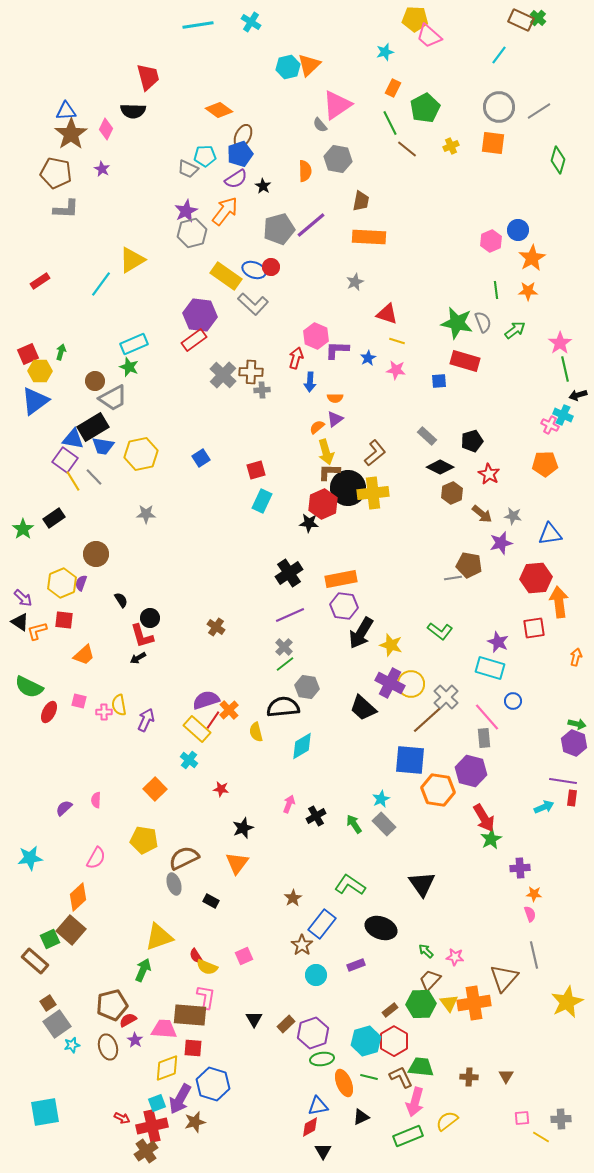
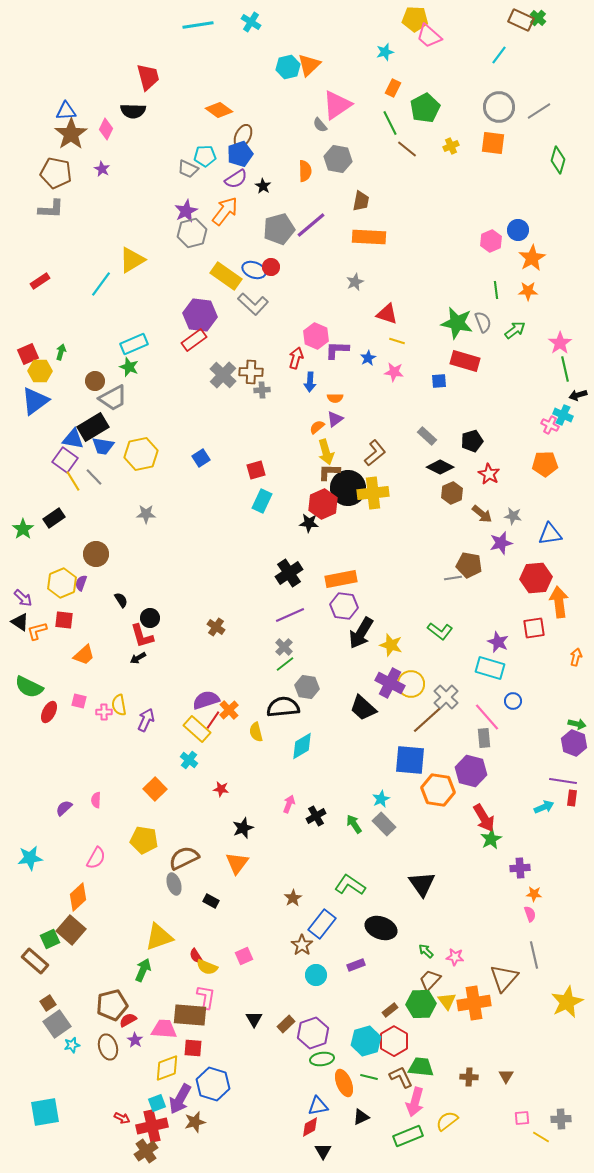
gray L-shape at (66, 209): moved 15 px left
pink star at (396, 370): moved 2 px left, 2 px down
yellow triangle at (449, 1003): moved 2 px left, 2 px up
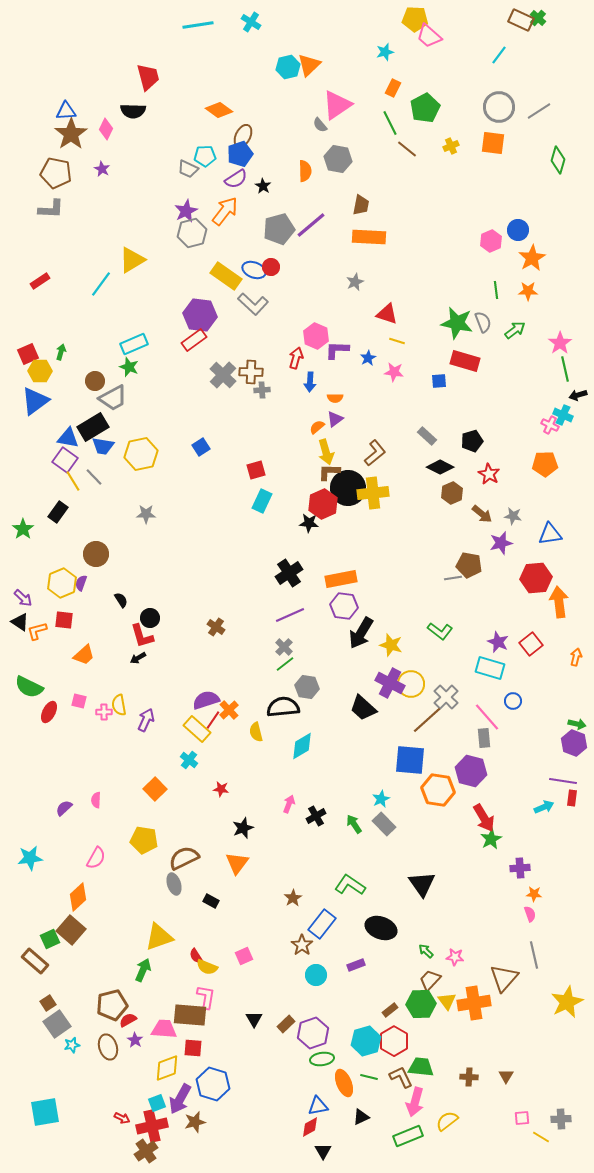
brown trapezoid at (361, 201): moved 4 px down
blue triangle at (73, 439): moved 5 px left, 1 px up
blue square at (201, 458): moved 11 px up
black rectangle at (54, 518): moved 4 px right, 6 px up; rotated 20 degrees counterclockwise
red square at (534, 628): moved 3 px left, 16 px down; rotated 30 degrees counterclockwise
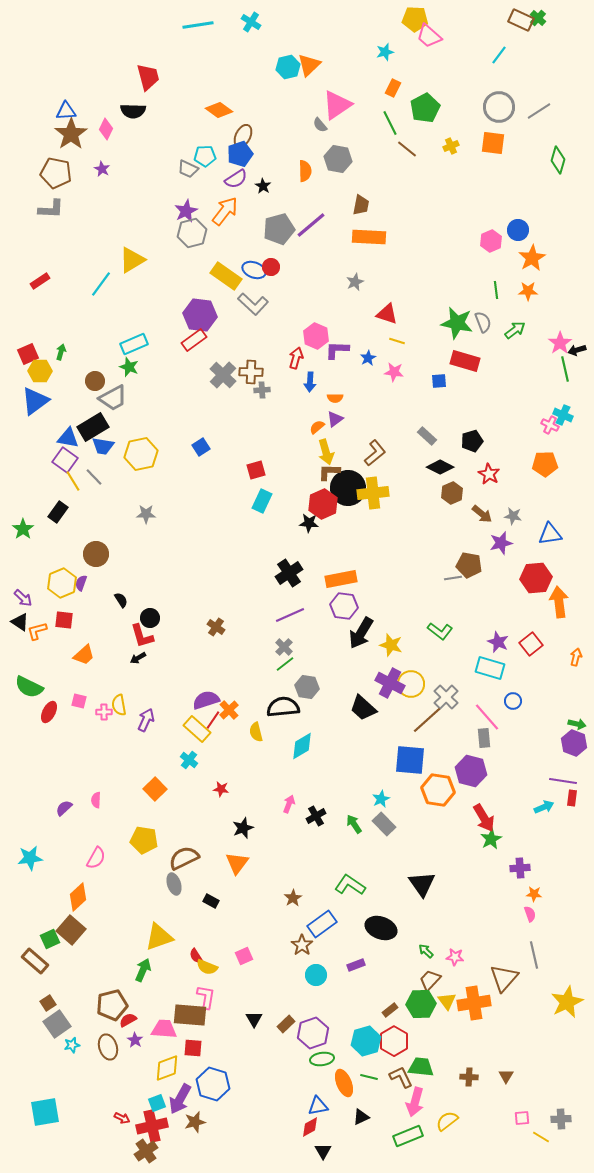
black arrow at (578, 395): moved 1 px left, 45 px up
blue rectangle at (322, 924): rotated 16 degrees clockwise
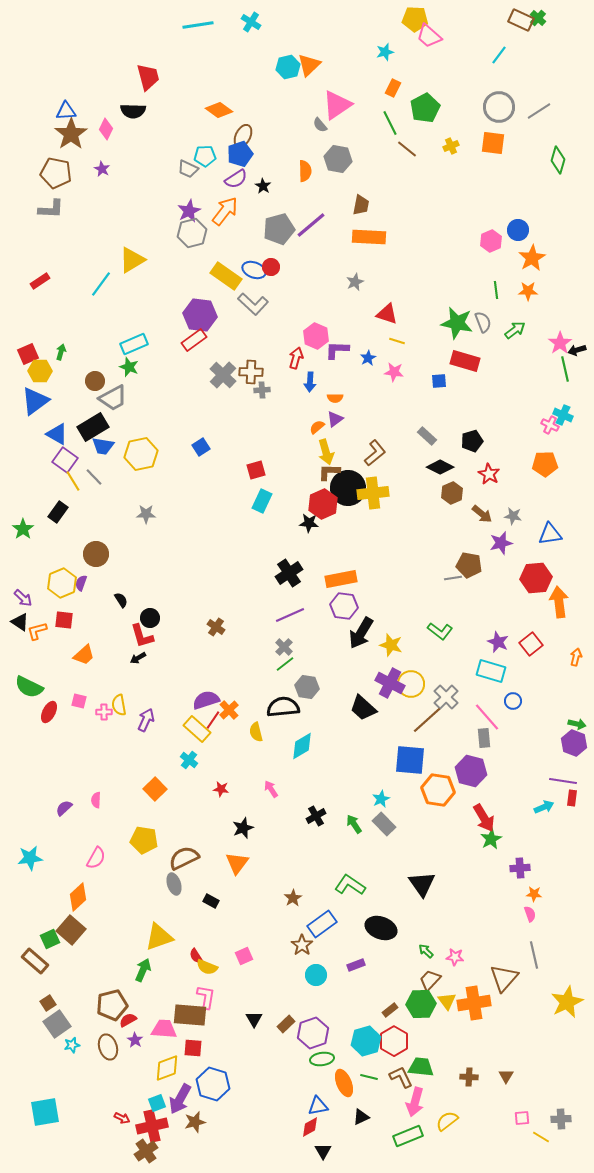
purple star at (186, 211): moved 3 px right
blue triangle at (68, 438): moved 11 px left, 4 px up; rotated 20 degrees clockwise
cyan rectangle at (490, 668): moved 1 px right, 3 px down
pink arrow at (289, 804): moved 18 px left, 15 px up; rotated 54 degrees counterclockwise
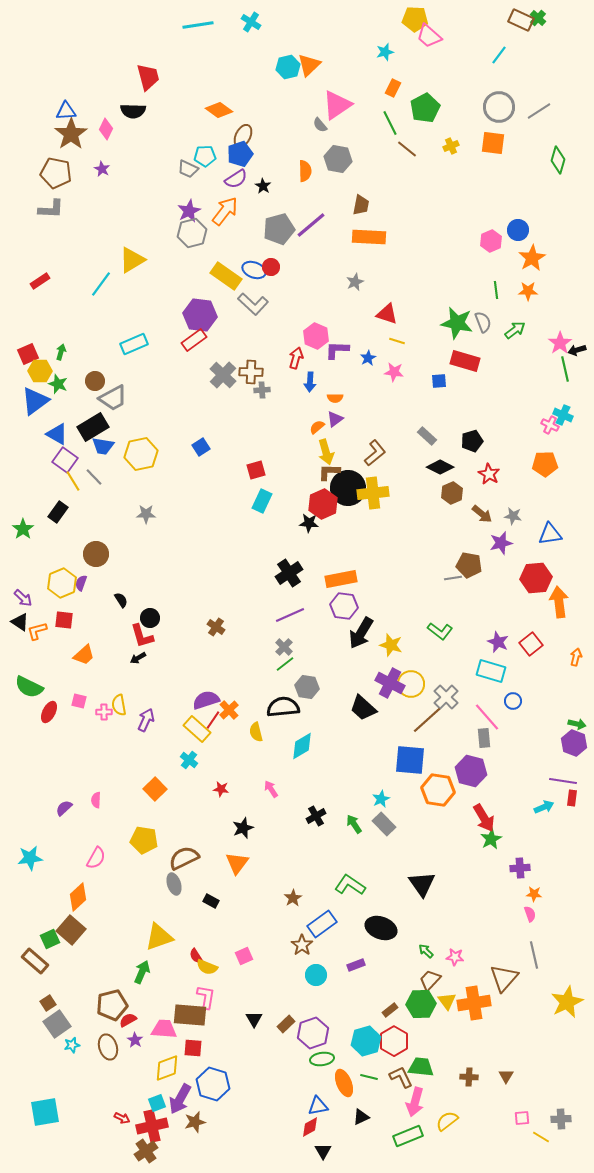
green star at (129, 367): moved 71 px left, 17 px down
green arrow at (143, 970): moved 1 px left, 2 px down
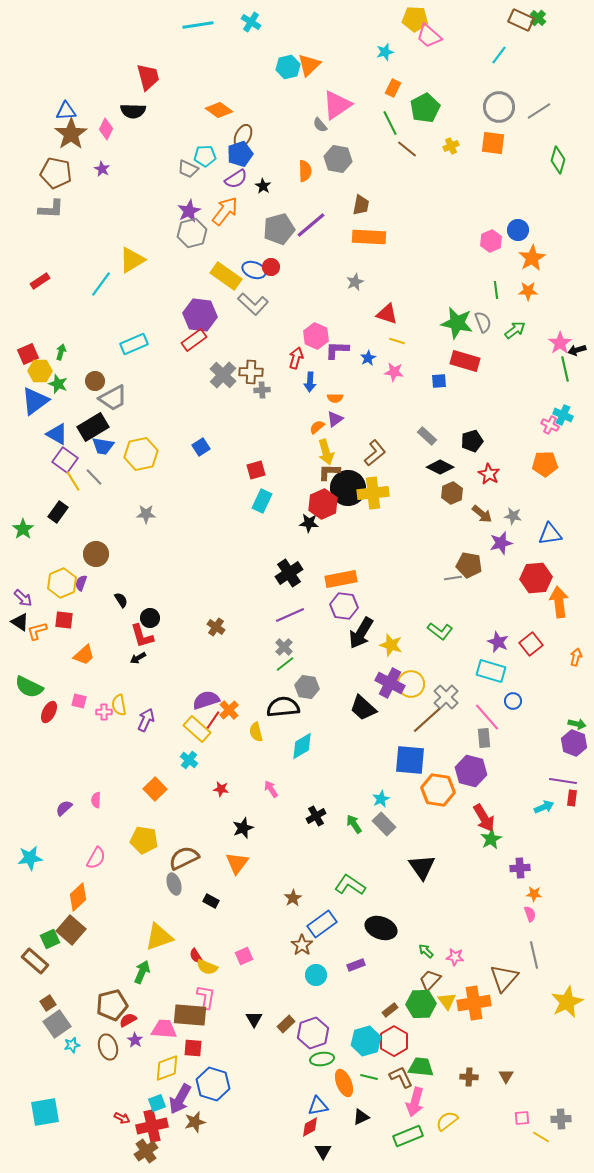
black triangle at (422, 884): moved 17 px up
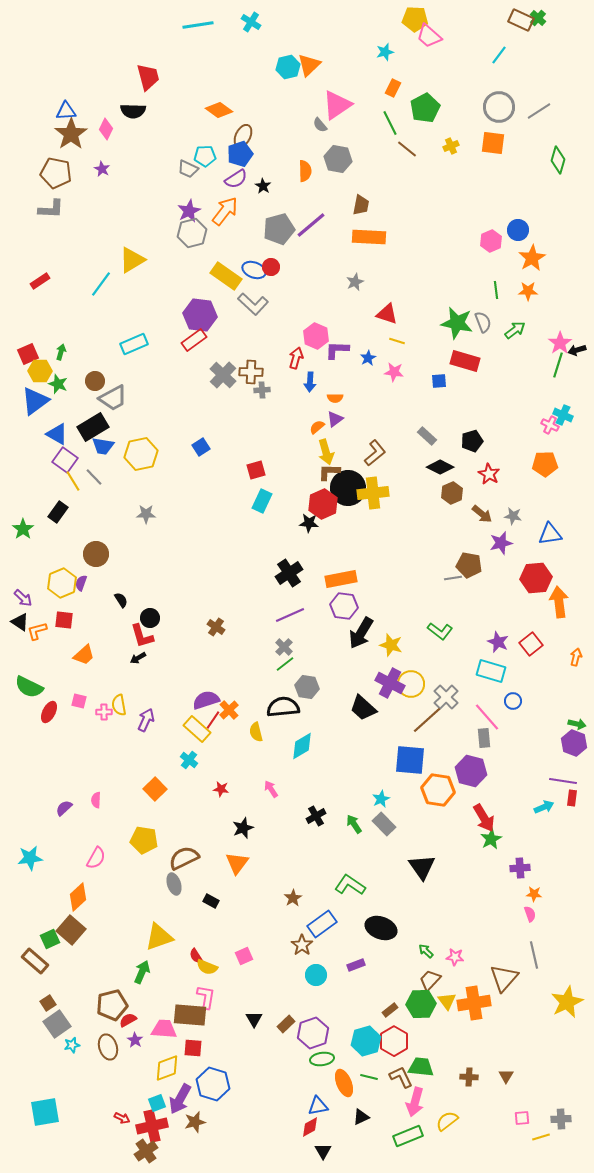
green line at (565, 369): moved 7 px left, 4 px up; rotated 30 degrees clockwise
yellow line at (541, 1137): rotated 48 degrees counterclockwise
